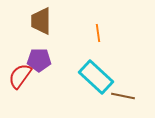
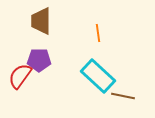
cyan rectangle: moved 2 px right, 1 px up
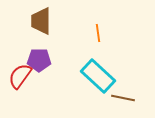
brown line: moved 2 px down
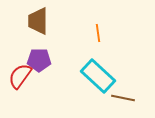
brown trapezoid: moved 3 px left
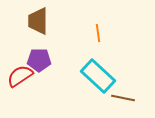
red semicircle: rotated 20 degrees clockwise
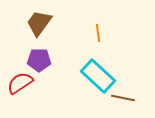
brown trapezoid: moved 1 px right, 2 px down; rotated 36 degrees clockwise
red semicircle: moved 7 px down
